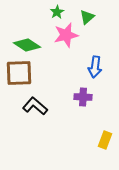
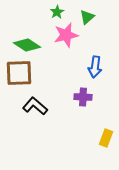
yellow rectangle: moved 1 px right, 2 px up
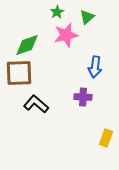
green diamond: rotated 52 degrees counterclockwise
black L-shape: moved 1 px right, 2 px up
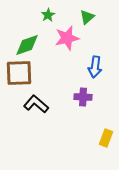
green star: moved 9 px left, 3 px down
pink star: moved 1 px right, 3 px down
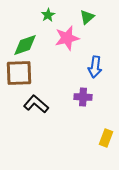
green diamond: moved 2 px left
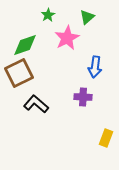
pink star: rotated 15 degrees counterclockwise
brown square: rotated 24 degrees counterclockwise
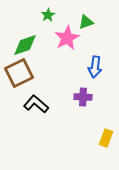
green triangle: moved 1 px left, 5 px down; rotated 21 degrees clockwise
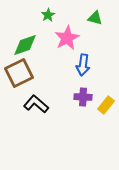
green triangle: moved 9 px right, 4 px up; rotated 35 degrees clockwise
blue arrow: moved 12 px left, 2 px up
yellow rectangle: moved 33 px up; rotated 18 degrees clockwise
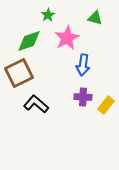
green diamond: moved 4 px right, 4 px up
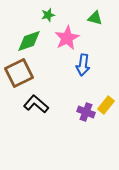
green star: rotated 16 degrees clockwise
purple cross: moved 3 px right, 15 px down; rotated 18 degrees clockwise
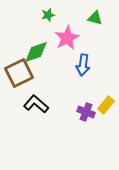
green diamond: moved 7 px right, 11 px down
